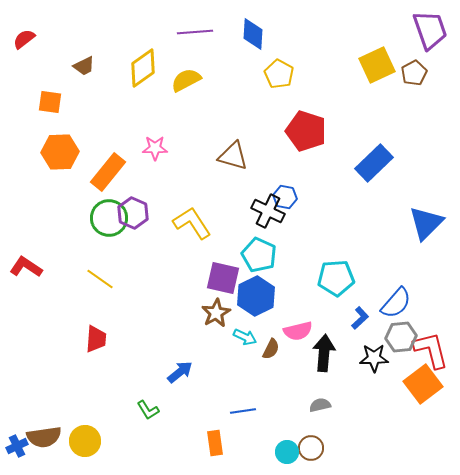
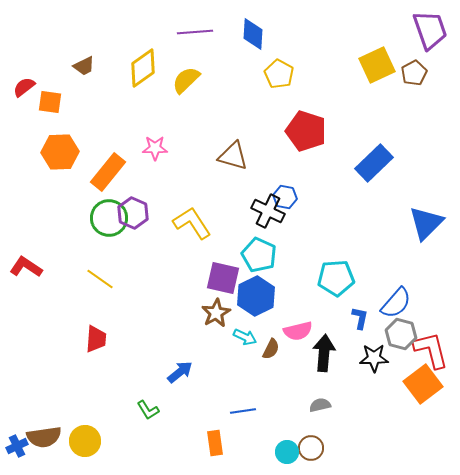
red semicircle at (24, 39): moved 48 px down
yellow semicircle at (186, 80): rotated 16 degrees counterclockwise
blue L-shape at (360, 318): rotated 35 degrees counterclockwise
gray hexagon at (401, 337): moved 3 px up; rotated 20 degrees clockwise
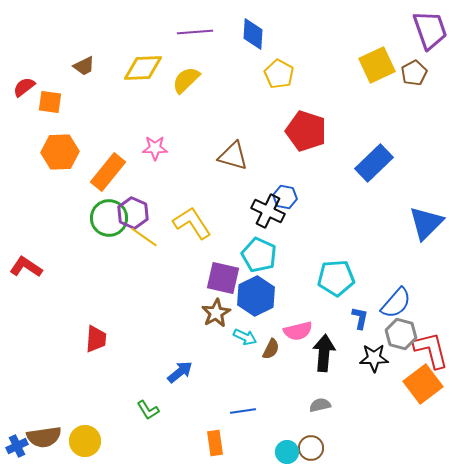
yellow diamond at (143, 68): rotated 33 degrees clockwise
yellow line at (100, 279): moved 44 px right, 42 px up
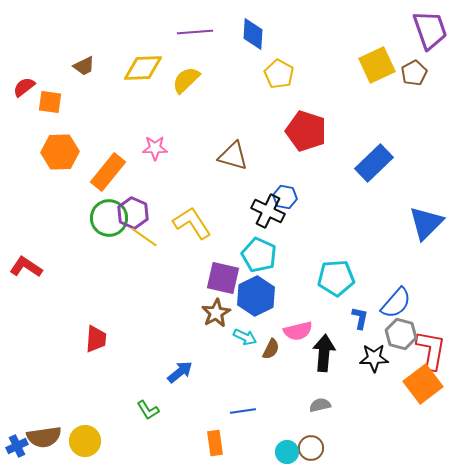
red L-shape at (431, 350): rotated 24 degrees clockwise
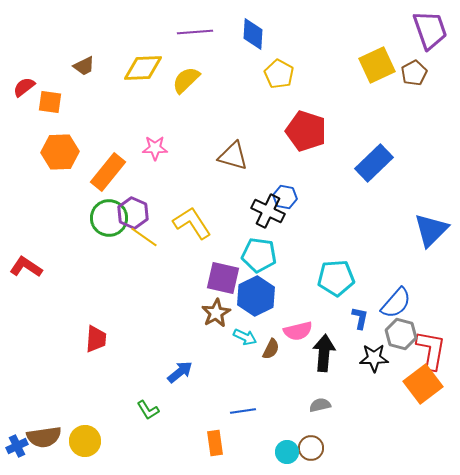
blue triangle at (426, 223): moved 5 px right, 7 px down
cyan pentagon at (259, 255): rotated 16 degrees counterclockwise
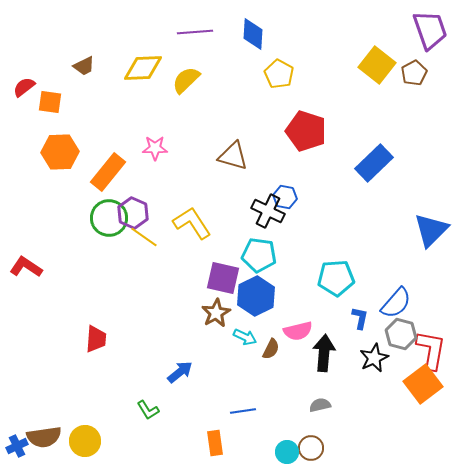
yellow square at (377, 65): rotated 27 degrees counterclockwise
black star at (374, 358): rotated 24 degrees counterclockwise
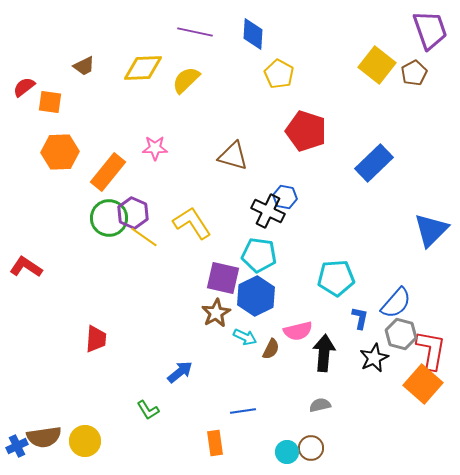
purple line at (195, 32): rotated 16 degrees clockwise
orange square at (423, 384): rotated 12 degrees counterclockwise
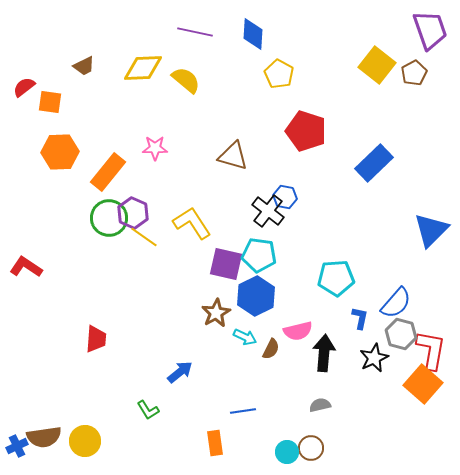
yellow semicircle at (186, 80): rotated 84 degrees clockwise
black cross at (268, 211): rotated 12 degrees clockwise
purple square at (223, 278): moved 3 px right, 14 px up
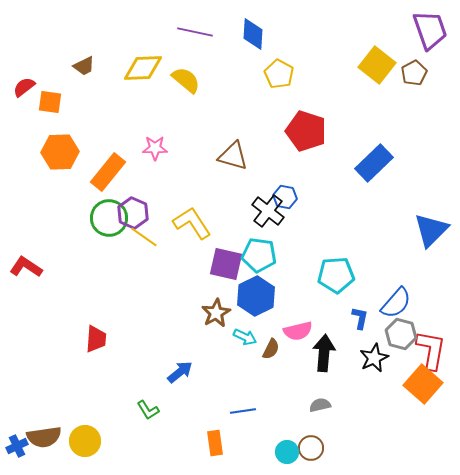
cyan pentagon at (336, 278): moved 3 px up
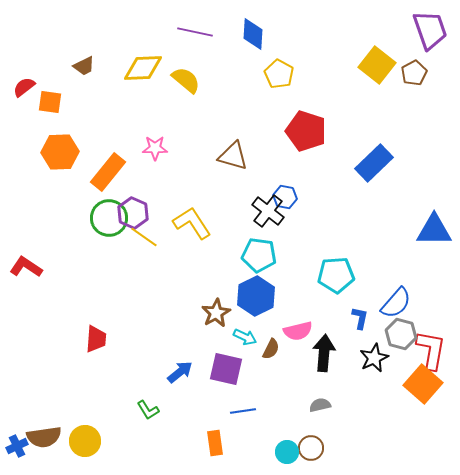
blue triangle at (431, 230): moved 3 px right; rotated 45 degrees clockwise
purple square at (226, 264): moved 105 px down
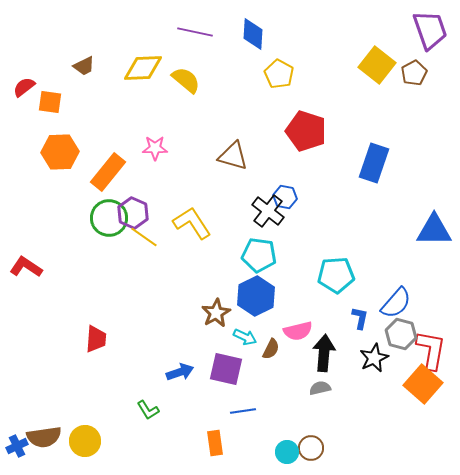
blue rectangle at (374, 163): rotated 27 degrees counterclockwise
blue arrow at (180, 372): rotated 20 degrees clockwise
gray semicircle at (320, 405): moved 17 px up
